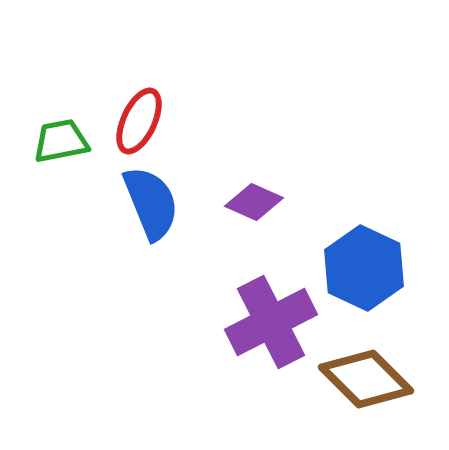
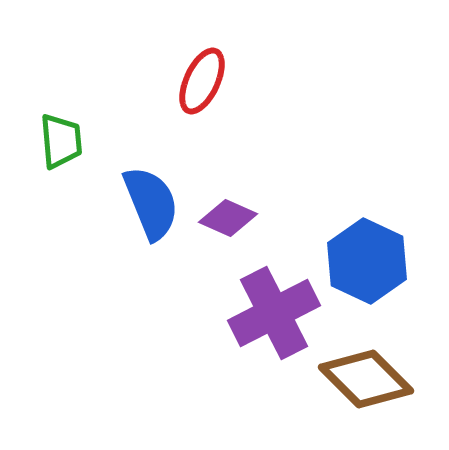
red ellipse: moved 63 px right, 40 px up
green trapezoid: rotated 96 degrees clockwise
purple diamond: moved 26 px left, 16 px down
blue hexagon: moved 3 px right, 7 px up
purple cross: moved 3 px right, 9 px up
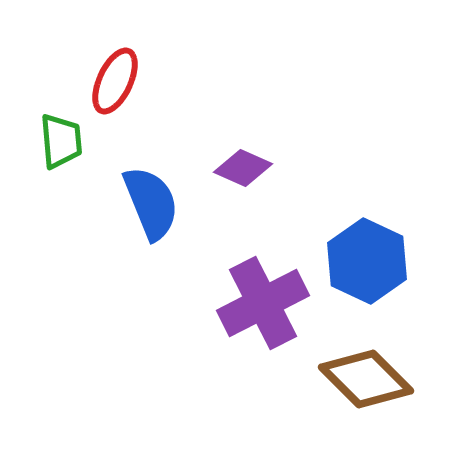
red ellipse: moved 87 px left
purple diamond: moved 15 px right, 50 px up
purple cross: moved 11 px left, 10 px up
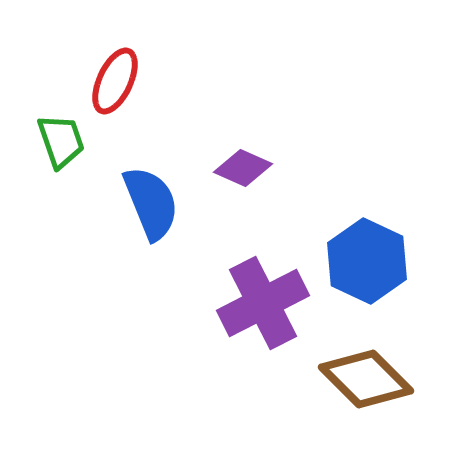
green trapezoid: rotated 14 degrees counterclockwise
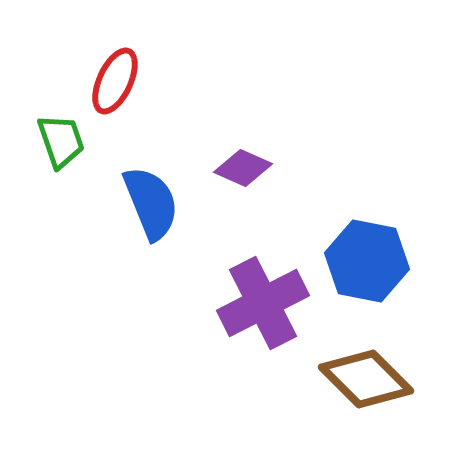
blue hexagon: rotated 14 degrees counterclockwise
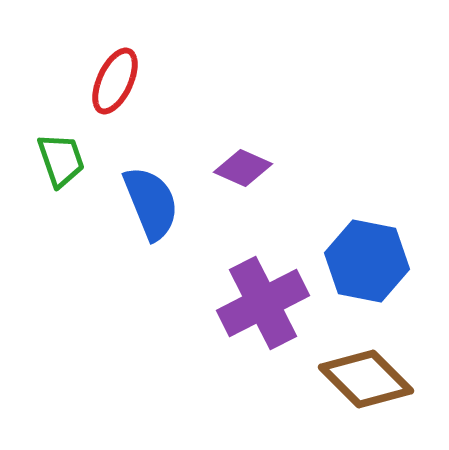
green trapezoid: moved 19 px down
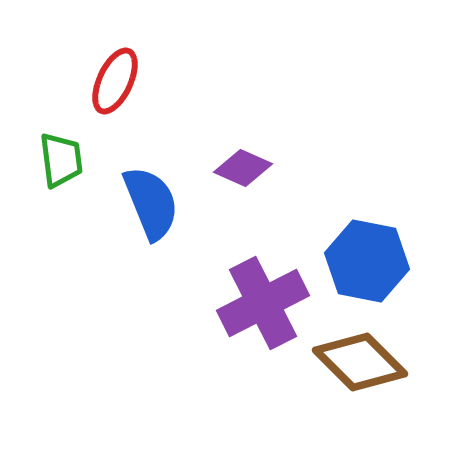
green trapezoid: rotated 12 degrees clockwise
brown diamond: moved 6 px left, 17 px up
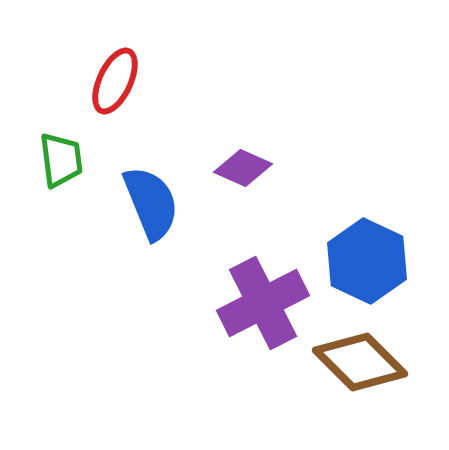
blue hexagon: rotated 14 degrees clockwise
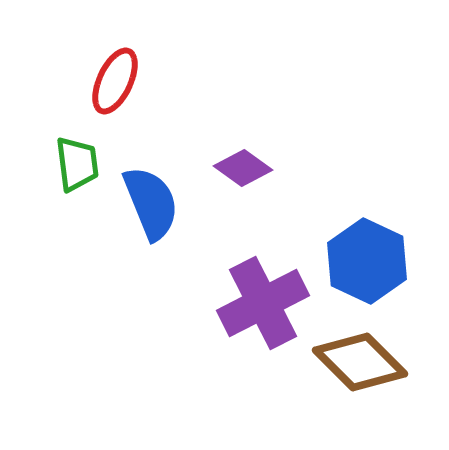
green trapezoid: moved 16 px right, 4 px down
purple diamond: rotated 12 degrees clockwise
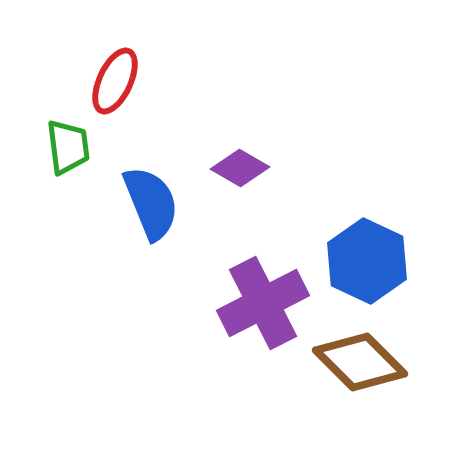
green trapezoid: moved 9 px left, 17 px up
purple diamond: moved 3 px left; rotated 6 degrees counterclockwise
